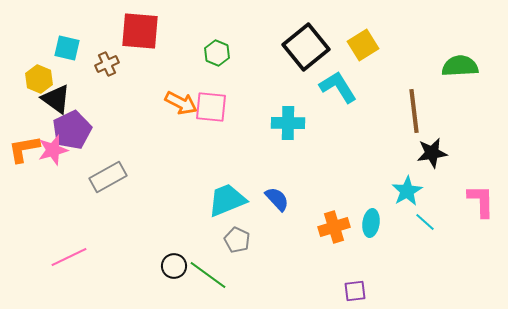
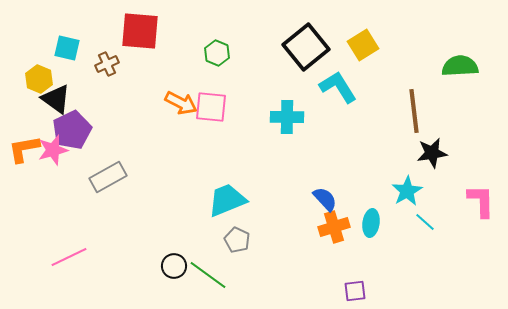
cyan cross: moved 1 px left, 6 px up
blue semicircle: moved 48 px right
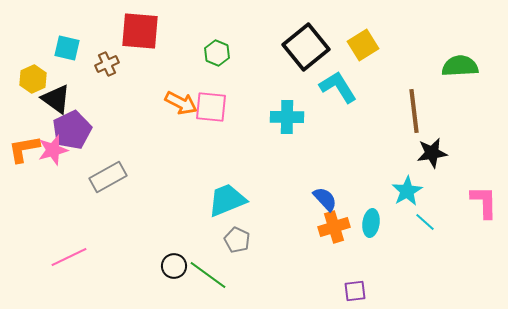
yellow hexagon: moved 6 px left; rotated 12 degrees clockwise
pink L-shape: moved 3 px right, 1 px down
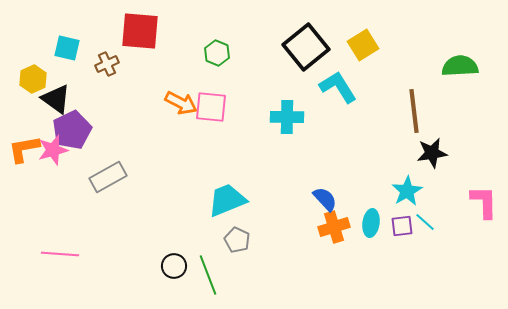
pink line: moved 9 px left, 3 px up; rotated 30 degrees clockwise
green line: rotated 33 degrees clockwise
purple square: moved 47 px right, 65 px up
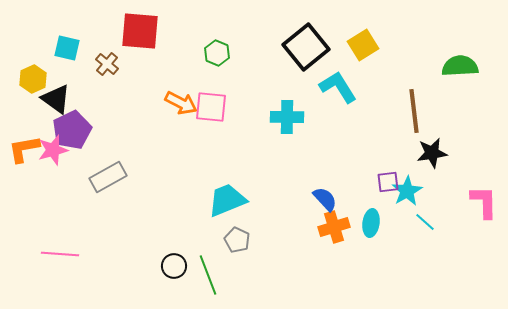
brown cross: rotated 25 degrees counterclockwise
purple square: moved 14 px left, 44 px up
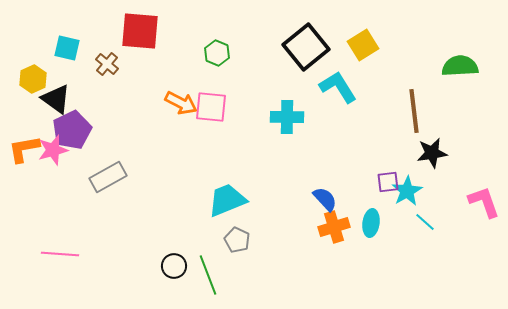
pink L-shape: rotated 18 degrees counterclockwise
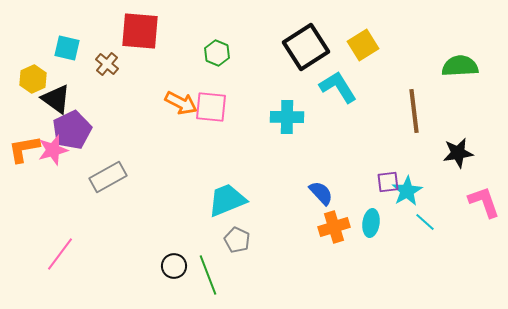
black square: rotated 6 degrees clockwise
black star: moved 26 px right
blue semicircle: moved 4 px left, 6 px up
pink line: rotated 57 degrees counterclockwise
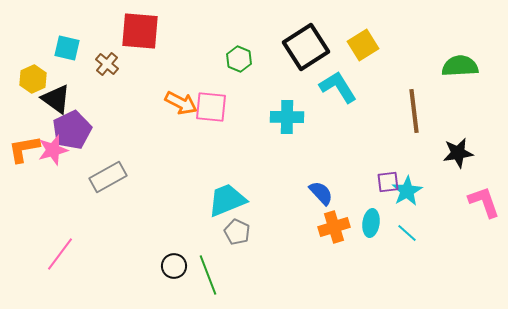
green hexagon: moved 22 px right, 6 px down
cyan line: moved 18 px left, 11 px down
gray pentagon: moved 8 px up
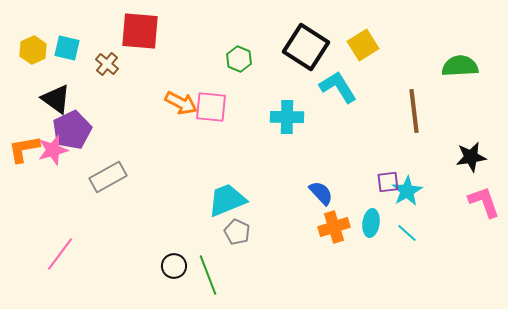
black square: rotated 24 degrees counterclockwise
yellow hexagon: moved 29 px up
black star: moved 13 px right, 4 px down
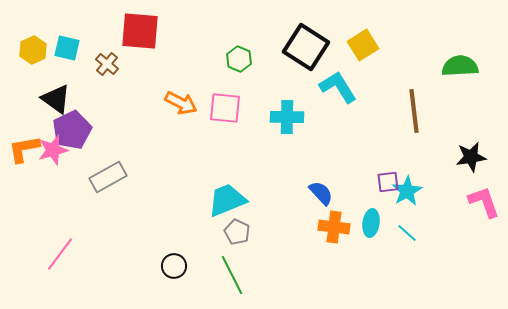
pink square: moved 14 px right, 1 px down
orange cross: rotated 24 degrees clockwise
green line: moved 24 px right; rotated 6 degrees counterclockwise
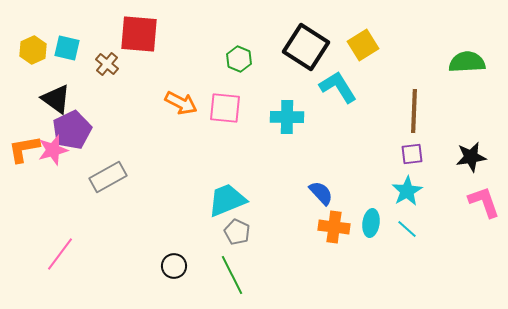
red square: moved 1 px left, 3 px down
green semicircle: moved 7 px right, 4 px up
brown line: rotated 9 degrees clockwise
purple square: moved 24 px right, 28 px up
cyan line: moved 4 px up
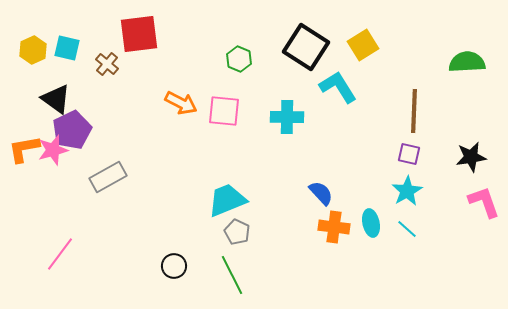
red square: rotated 12 degrees counterclockwise
pink square: moved 1 px left, 3 px down
purple square: moved 3 px left; rotated 20 degrees clockwise
cyan ellipse: rotated 20 degrees counterclockwise
